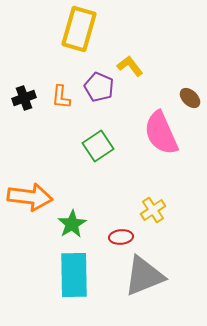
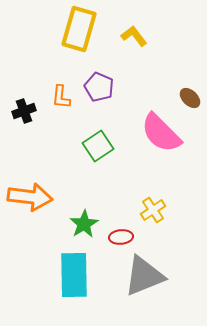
yellow L-shape: moved 4 px right, 30 px up
black cross: moved 13 px down
pink semicircle: rotated 21 degrees counterclockwise
green star: moved 12 px right
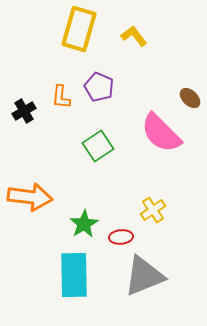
black cross: rotated 10 degrees counterclockwise
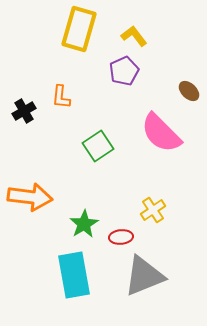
purple pentagon: moved 25 px right, 16 px up; rotated 24 degrees clockwise
brown ellipse: moved 1 px left, 7 px up
cyan rectangle: rotated 9 degrees counterclockwise
